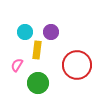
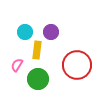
green circle: moved 4 px up
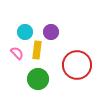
pink semicircle: moved 12 px up; rotated 104 degrees clockwise
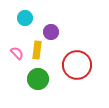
cyan circle: moved 14 px up
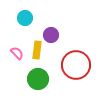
purple circle: moved 3 px down
red circle: moved 1 px left
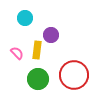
red circle: moved 2 px left, 10 px down
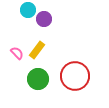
cyan circle: moved 3 px right, 8 px up
purple circle: moved 7 px left, 16 px up
yellow rectangle: rotated 30 degrees clockwise
red circle: moved 1 px right, 1 px down
